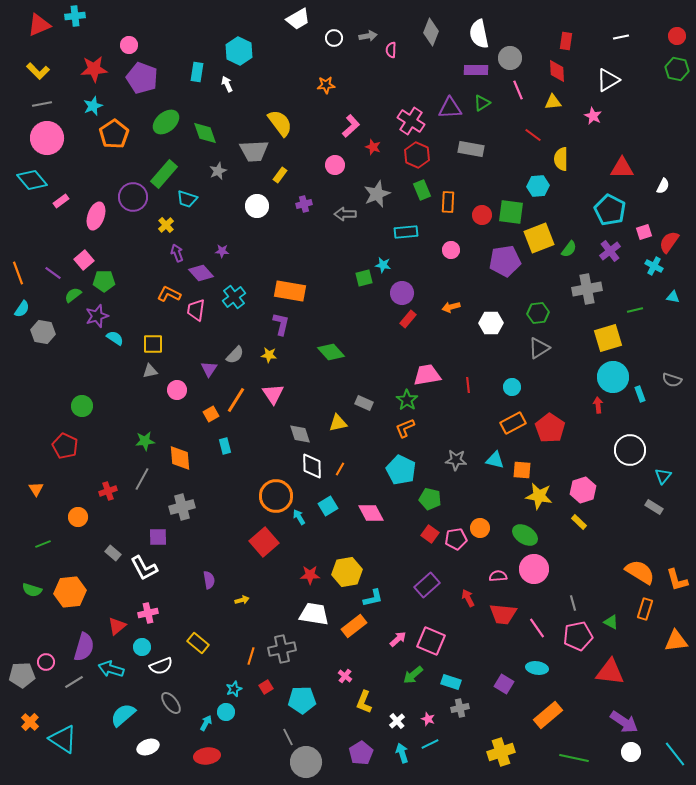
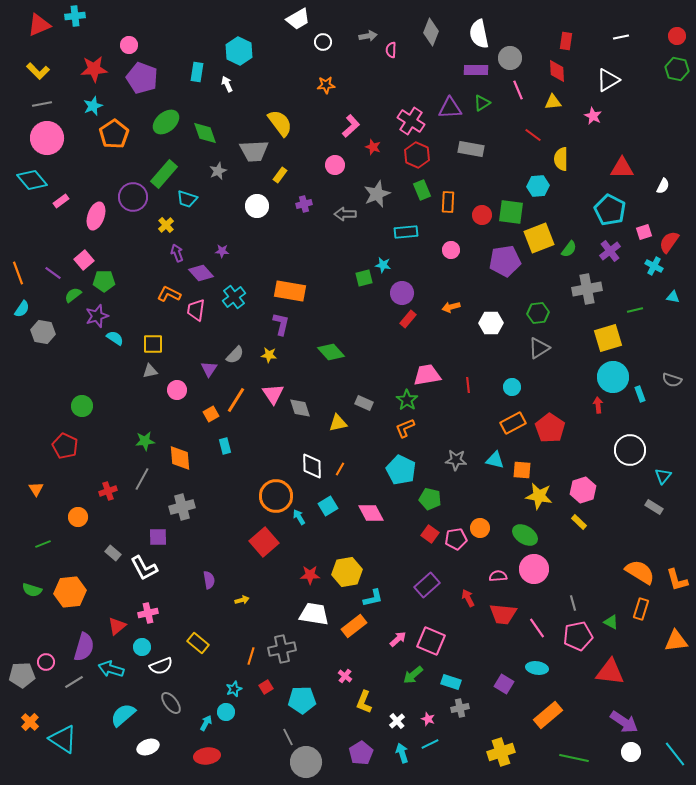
white circle at (334, 38): moved 11 px left, 4 px down
gray diamond at (300, 434): moved 26 px up
orange rectangle at (645, 609): moved 4 px left
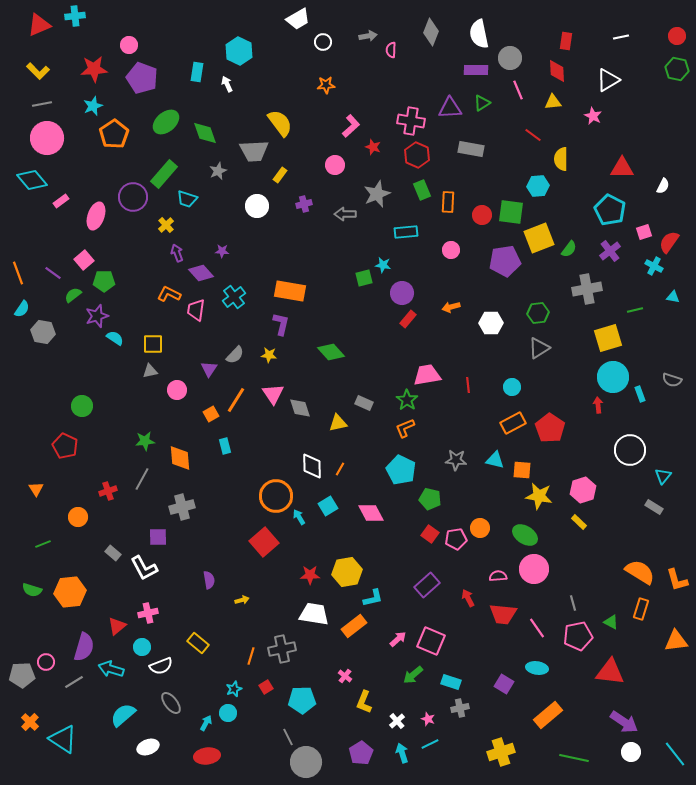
pink cross at (411, 121): rotated 24 degrees counterclockwise
cyan circle at (226, 712): moved 2 px right, 1 px down
